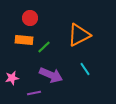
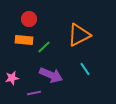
red circle: moved 1 px left, 1 px down
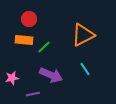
orange triangle: moved 4 px right
purple line: moved 1 px left, 1 px down
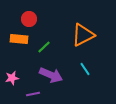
orange rectangle: moved 5 px left, 1 px up
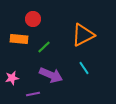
red circle: moved 4 px right
cyan line: moved 1 px left, 1 px up
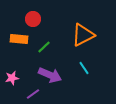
purple arrow: moved 1 px left
purple line: rotated 24 degrees counterclockwise
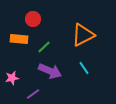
purple arrow: moved 4 px up
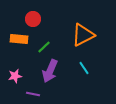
purple arrow: rotated 90 degrees clockwise
pink star: moved 3 px right, 2 px up
purple line: rotated 48 degrees clockwise
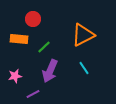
purple line: rotated 40 degrees counterclockwise
